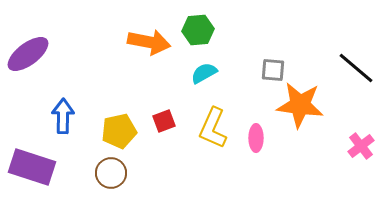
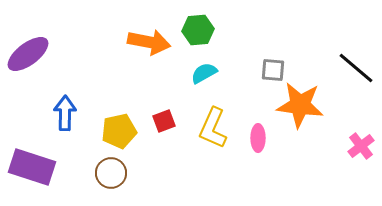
blue arrow: moved 2 px right, 3 px up
pink ellipse: moved 2 px right
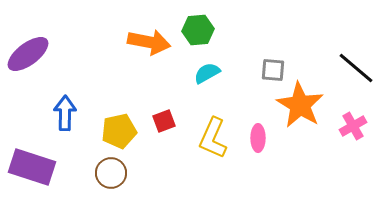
cyan semicircle: moved 3 px right
orange star: rotated 24 degrees clockwise
yellow L-shape: moved 10 px down
pink cross: moved 8 px left, 20 px up; rotated 8 degrees clockwise
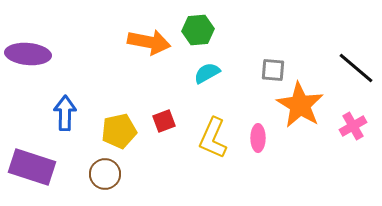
purple ellipse: rotated 42 degrees clockwise
brown circle: moved 6 px left, 1 px down
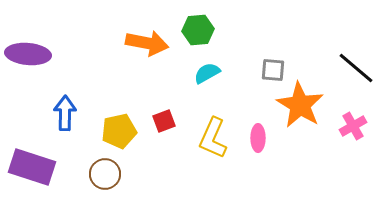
orange arrow: moved 2 px left, 1 px down
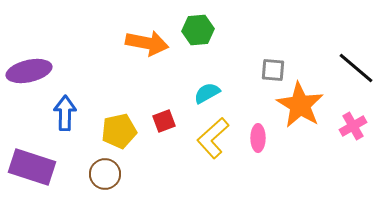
purple ellipse: moved 1 px right, 17 px down; rotated 18 degrees counterclockwise
cyan semicircle: moved 20 px down
yellow L-shape: rotated 24 degrees clockwise
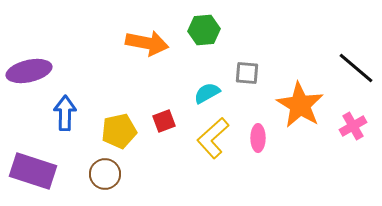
green hexagon: moved 6 px right
gray square: moved 26 px left, 3 px down
purple rectangle: moved 1 px right, 4 px down
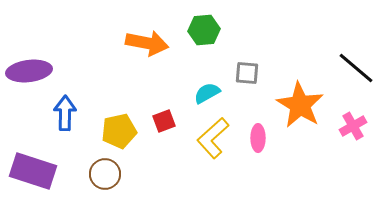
purple ellipse: rotated 6 degrees clockwise
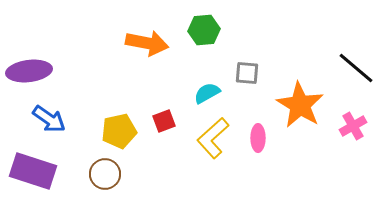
blue arrow: moved 16 px left, 6 px down; rotated 124 degrees clockwise
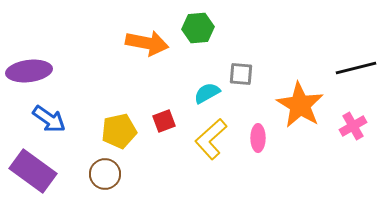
green hexagon: moved 6 px left, 2 px up
black line: rotated 54 degrees counterclockwise
gray square: moved 6 px left, 1 px down
yellow L-shape: moved 2 px left, 1 px down
purple rectangle: rotated 18 degrees clockwise
